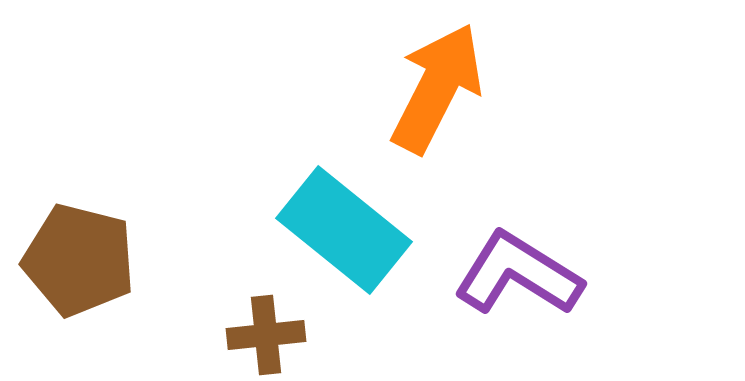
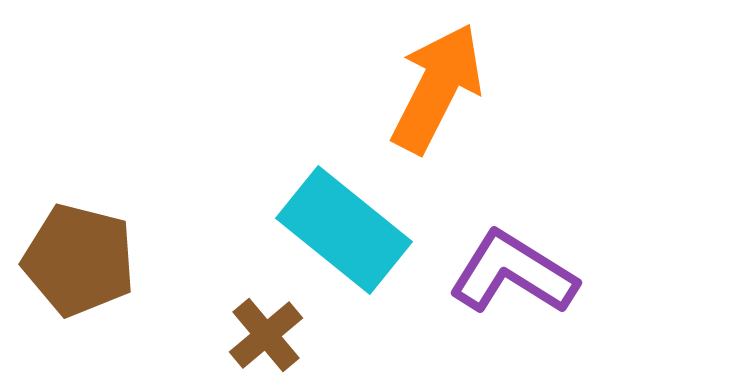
purple L-shape: moved 5 px left, 1 px up
brown cross: rotated 34 degrees counterclockwise
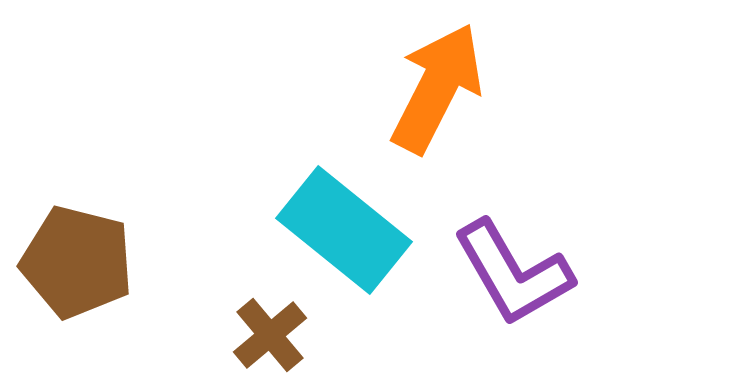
brown pentagon: moved 2 px left, 2 px down
purple L-shape: rotated 152 degrees counterclockwise
brown cross: moved 4 px right
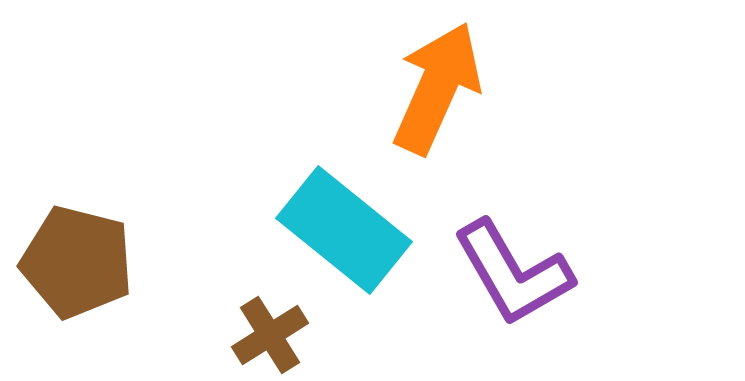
orange arrow: rotated 3 degrees counterclockwise
brown cross: rotated 8 degrees clockwise
